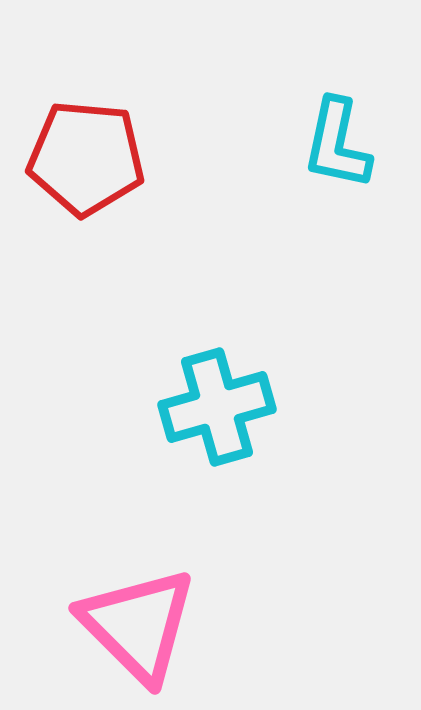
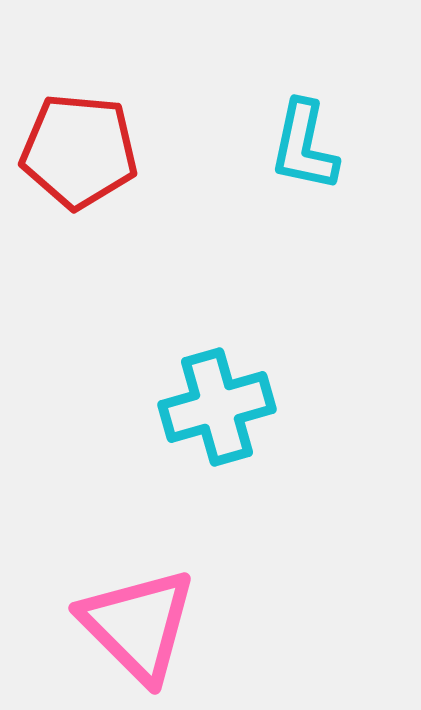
cyan L-shape: moved 33 px left, 2 px down
red pentagon: moved 7 px left, 7 px up
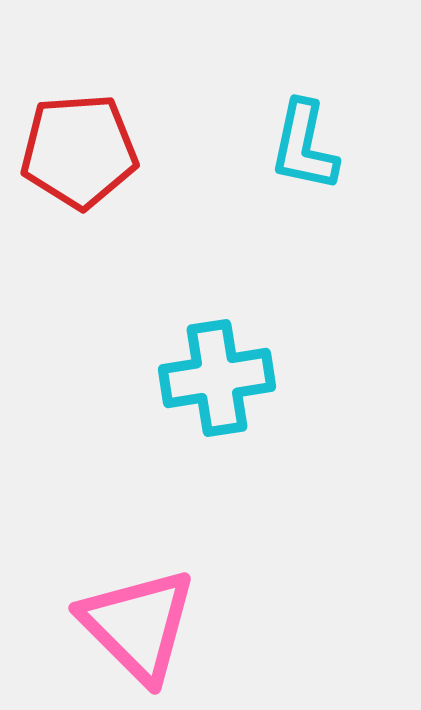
red pentagon: rotated 9 degrees counterclockwise
cyan cross: moved 29 px up; rotated 7 degrees clockwise
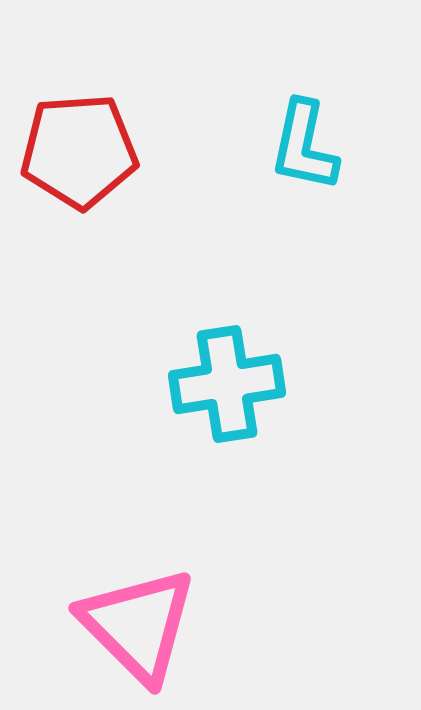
cyan cross: moved 10 px right, 6 px down
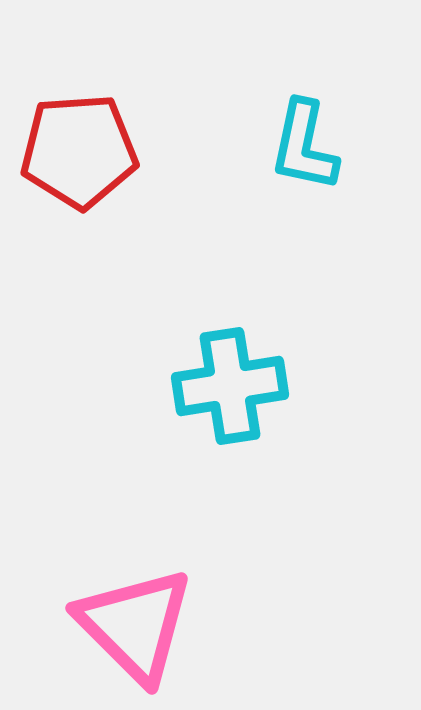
cyan cross: moved 3 px right, 2 px down
pink triangle: moved 3 px left
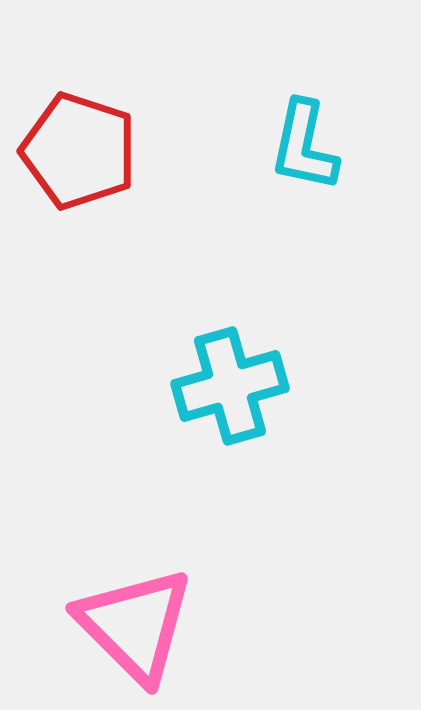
red pentagon: rotated 22 degrees clockwise
cyan cross: rotated 7 degrees counterclockwise
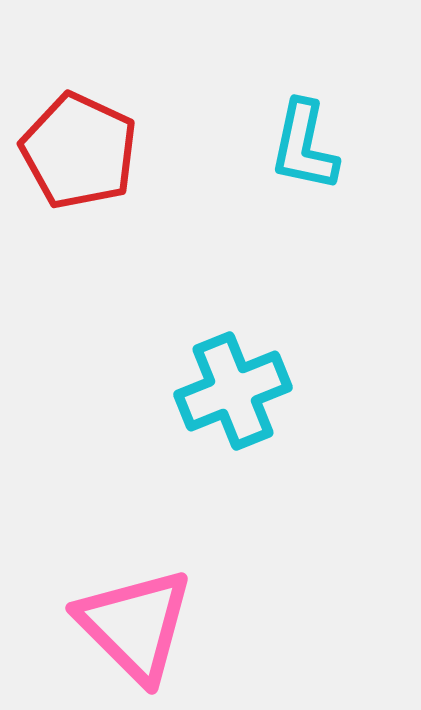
red pentagon: rotated 7 degrees clockwise
cyan cross: moved 3 px right, 5 px down; rotated 6 degrees counterclockwise
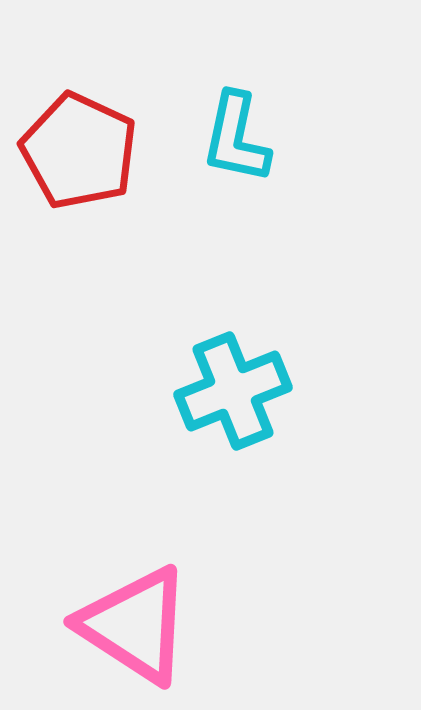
cyan L-shape: moved 68 px left, 8 px up
pink triangle: rotated 12 degrees counterclockwise
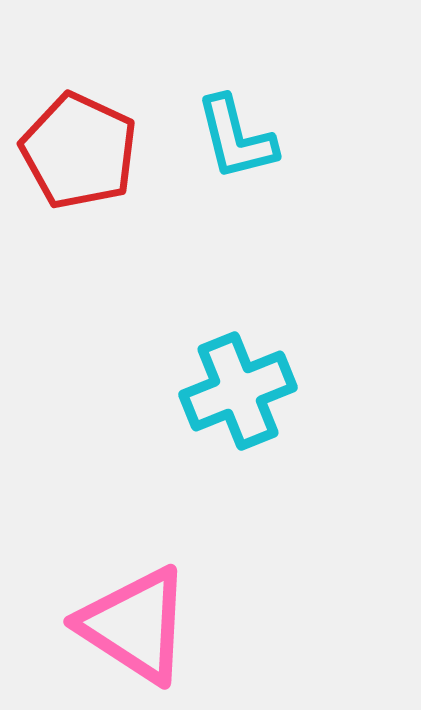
cyan L-shape: rotated 26 degrees counterclockwise
cyan cross: moved 5 px right
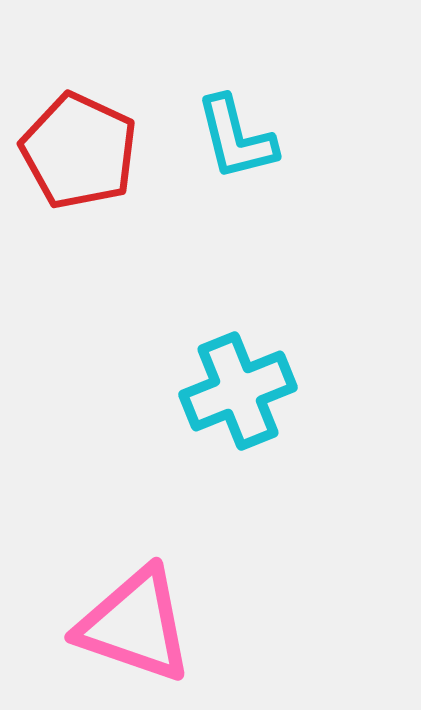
pink triangle: rotated 14 degrees counterclockwise
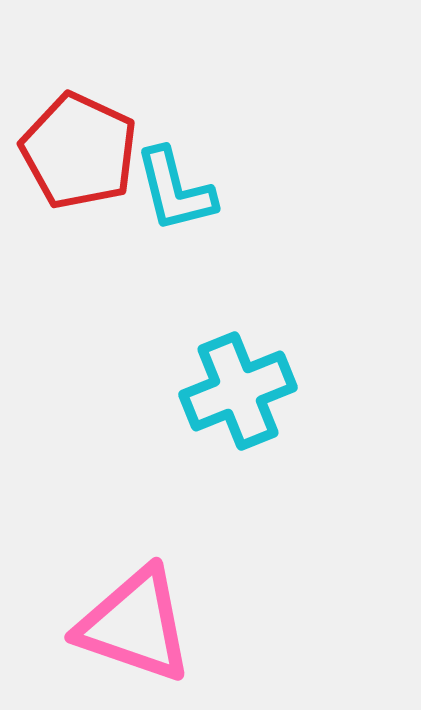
cyan L-shape: moved 61 px left, 52 px down
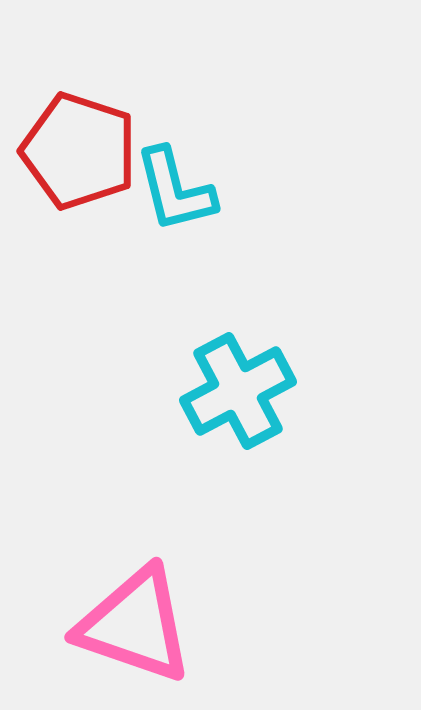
red pentagon: rotated 7 degrees counterclockwise
cyan cross: rotated 6 degrees counterclockwise
